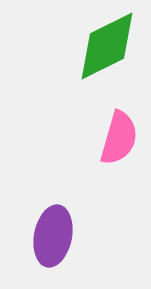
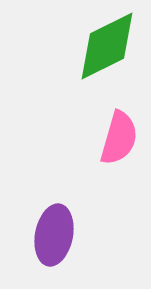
purple ellipse: moved 1 px right, 1 px up
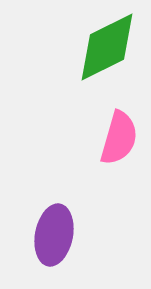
green diamond: moved 1 px down
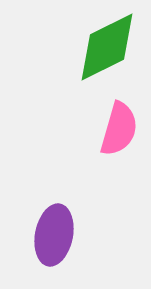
pink semicircle: moved 9 px up
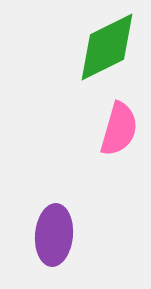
purple ellipse: rotated 6 degrees counterclockwise
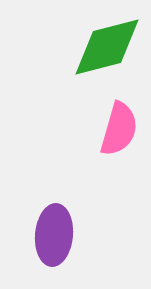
green diamond: rotated 12 degrees clockwise
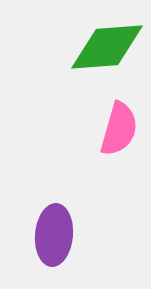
green diamond: rotated 10 degrees clockwise
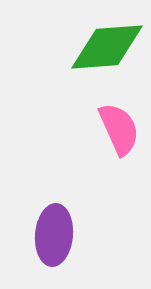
pink semicircle: rotated 40 degrees counterclockwise
